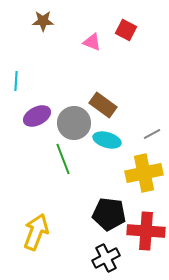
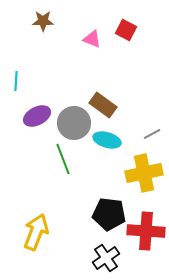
pink triangle: moved 3 px up
black cross: rotated 8 degrees counterclockwise
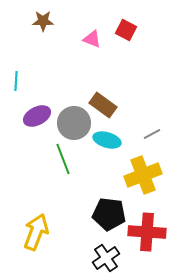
yellow cross: moved 1 px left, 2 px down; rotated 9 degrees counterclockwise
red cross: moved 1 px right, 1 px down
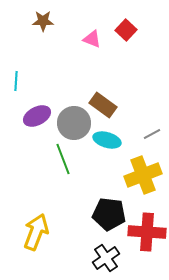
red square: rotated 15 degrees clockwise
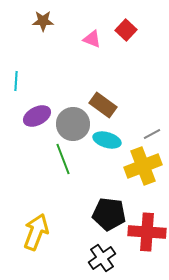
gray circle: moved 1 px left, 1 px down
yellow cross: moved 9 px up
black cross: moved 4 px left
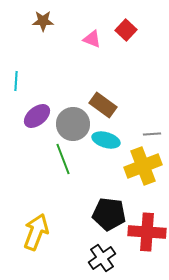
purple ellipse: rotated 12 degrees counterclockwise
gray line: rotated 24 degrees clockwise
cyan ellipse: moved 1 px left
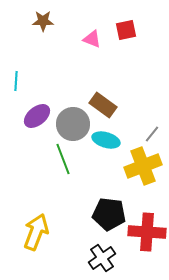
red square: rotated 35 degrees clockwise
gray line: rotated 48 degrees counterclockwise
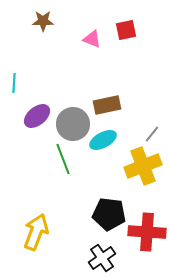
cyan line: moved 2 px left, 2 px down
brown rectangle: moved 4 px right; rotated 48 degrees counterclockwise
cyan ellipse: moved 3 px left; rotated 44 degrees counterclockwise
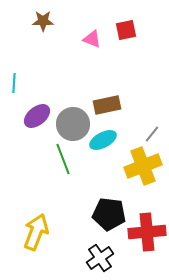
red cross: rotated 9 degrees counterclockwise
black cross: moved 2 px left
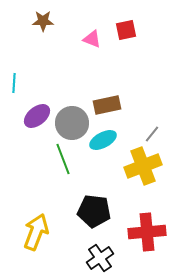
gray circle: moved 1 px left, 1 px up
black pentagon: moved 15 px left, 3 px up
